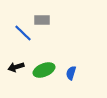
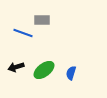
blue line: rotated 24 degrees counterclockwise
green ellipse: rotated 15 degrees counterclockwise
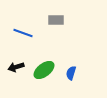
gray rectangle: moved 14 px right
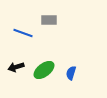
gray rectangle: moved 7 px left
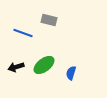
gray rectangle: rotated 14 degrees clockwise
green ellipse: moved 5 px up
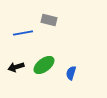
blue line: rotated 30 degrees counterclockwise
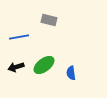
blue line: moved 4 px left, 4 px down
blue semicircle: rotated 24 degrees counterclockwise
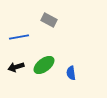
gray rectangle: rotated 14 degrees clockwise
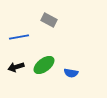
blue semicircle: rotated 72 degrees counterclockwise
